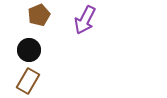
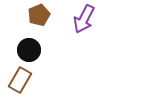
purple arrow: moved 1 px left, 1 px up
brown rectangle: moved 8 px left, 1 px up
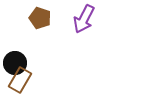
brown pentagon: moved 1 px right, 3 px down; rotated 30 degrees counterclockwise
black circle: moved 14 px left, 13 px down
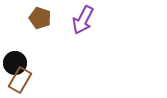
purple arrow: moved 1 px left, 1 px down
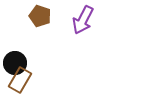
brown pentagon: moved 2 px up
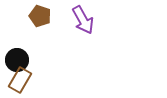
purple arrow: rotated 56 degrees counterclockwise
black circle: moved 2 px right, 3 px up
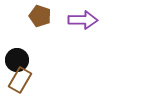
purple arrow: rotated 60 degrees counterclockwise
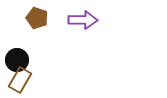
brown pentagon: moved 3 px left, 2 px down
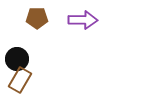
brown pentagon: rotated 20 degrees counterclockwise
black circle: moved 1 px up
